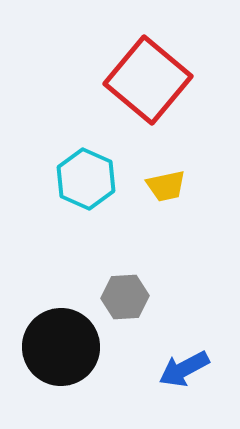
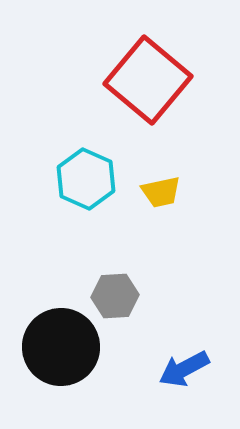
yellow trapezoid: moved 5 px left, 6 px down
gray hexagon: moved 10 px left, 1 px up
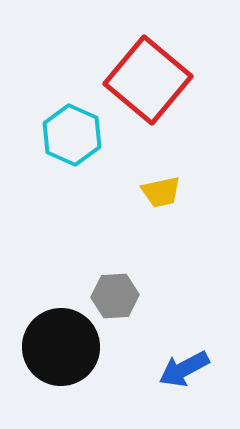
cyan hexagon: moved 14 px left, 44 px up
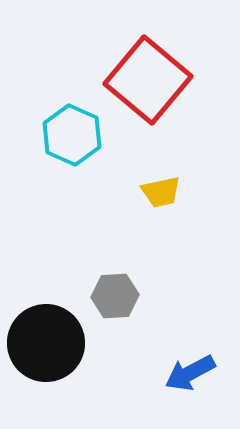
black circle: moved 15 px left, 4 px up
blue arrow: moved 6 px right, 4 px down
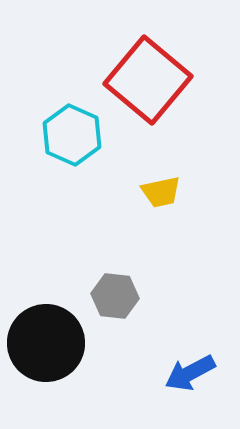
gray hexagon: rotated 9 degrees clockwise
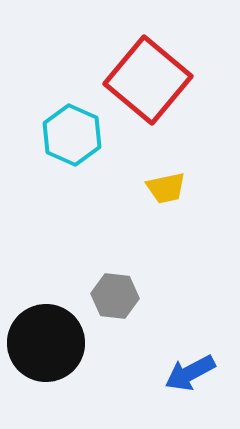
yellow trapezoid: moved 5 px right, 4 px up
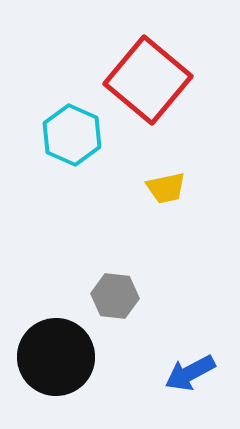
black circle: moved 10 px right, 14 px down
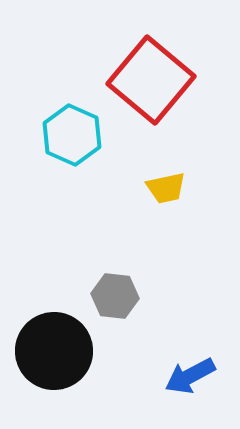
red square: moved 3 px right
black circle: moved 2 px left, 6 px up
blue arrow: moved 3 px down
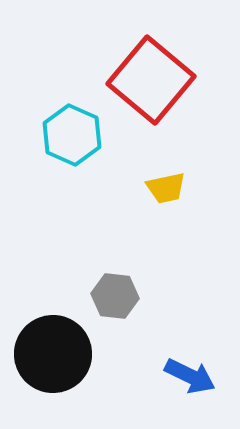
black circle: moved 1 px left, 3 px down
blue arrow: rotated 126 degrees counterclockwise
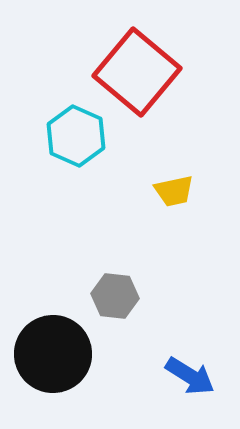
red square: moved 14 px left, 8 px up
cyan hexagon: moved 4 px right, 1 px down
yellow trapezoid: moved 8 px right, 3 px down
blue arrow: rotated 6 degrees clockwise
